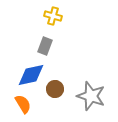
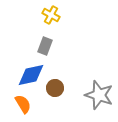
yellow cross: moved 2 px left, 1 px up; rotated 12 degrees clockwise
brown circle: moved 1 px up
gray star: moved 8 px right, 1 px up
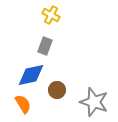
brown circle: moved 2 px right, 2 px down
gray star: moved 5 px left, 7 px down
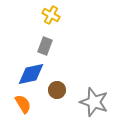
blue diamond: moved 1 px up
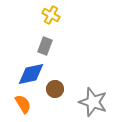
brown circle: moved 2 px left, 1 px up
gray star: moved 1 px left
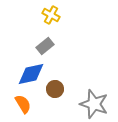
gray rectangle: rotated 30 degrees clockwise
gray star: moved 1 px right, 2 px down
